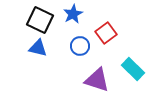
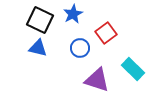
blue circle: moved 2 px down
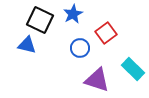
blue triangle: moved 11 px left, 3 px up
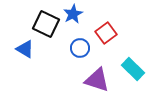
black square: moved 6 px right, 4 px down
blue triangle: moved 2 px left, 4 px down; rotated 18 degrees clockwise
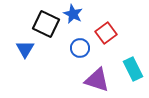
blue star: rotated 18 degrees counterclockwise
blue triangle: rotated 30 degrees clockwise
cyan rectangle: rotated 20 degrees clockwise
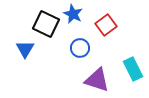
red square: moved 8 px up
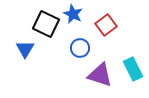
purple triangle: moved 3 px right, 5 px up
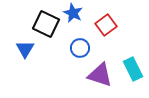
blue star: moved 1 px up
